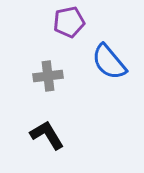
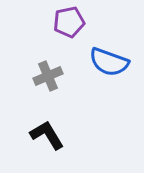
blue semicircle: rotated 30 degrees counterclockwise
gray cross: rotated 16 degrees counterclockwise
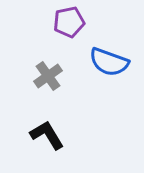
gray cross: rotated 12 degrees counterclockwise
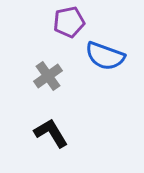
blue semicircle: moved 4 px left, 6 px up
black L-shape: moved 4 px right, 2 px up
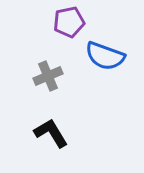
gray cross: rotated 12 degrees clockwise
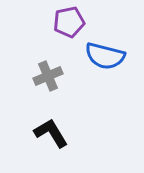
blue semicircle: rotated 6 degrees counterclockwise
